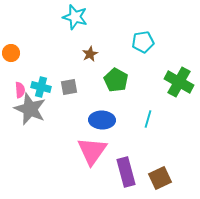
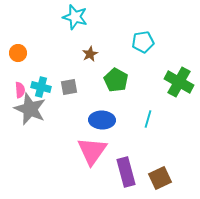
orange circle: moved 7 px right
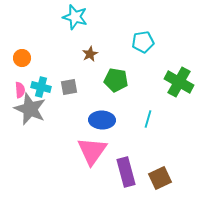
orange circle: moved 4 px right, 5 px down
green pentagon: rotated 20 degrees counterclockwise
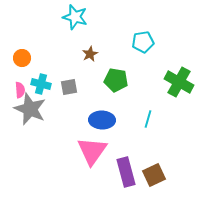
cyan cross: moved 3 px up
brown square: moved 6 px left, 3 px up
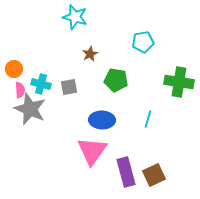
orange circle: moved 8 px left, 11 px down
green cross: rotated 20 degrees counterclockwise
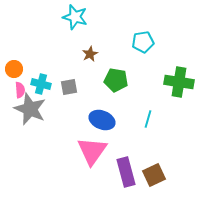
blue ellipse: rotated 20 degrees clockwise
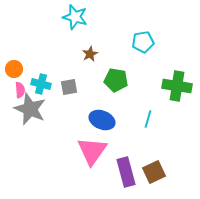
green cross: moved 2 px left, 4 px down
brown square: moved 3 px up
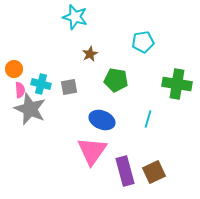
green cross: moved 2 px up
purple rectangle: moved 1 px left, 1 px up
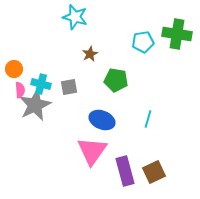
green cross: moved 50 px up
gray star: moved 5 px right, 4 px up; rotated 24 degrees clockwise
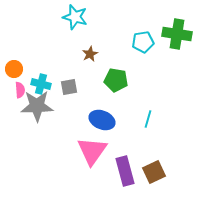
gray star: moved 2 px right, 1 px down; rotated 24 degrees clockwise
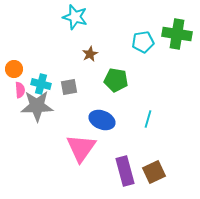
pink triangle: moved 11 px left, 3 px up
